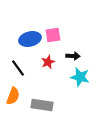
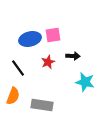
cyan star: moved 5 px right, 5 px down
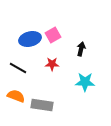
pink square: rotated 21 degrees counterclockwise
black arrow: moved 8 px right, 7 px up; rotated 80 degrees counterclockwise
red star: moved 4 px right, 2 px down; rotated 24 degrees clockwise
black line: rotated 24 degrees counterclockwise
cyan star: rotated 12 degrees counterclockwise
orange semicircle: moved 3 px right; rotated 90 degrees counterclockwise
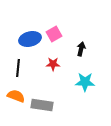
pink square: moved 1 px right, 1 px up
red star: moved 1 px right
black line: rotated 66 degrees clockwise
